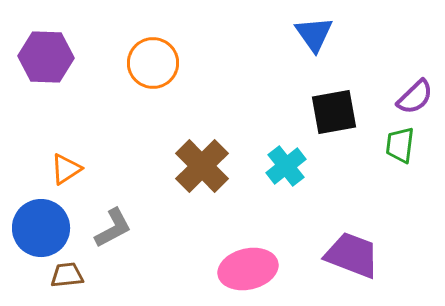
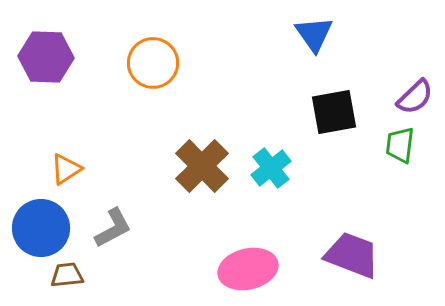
cyan cross: moved 15 px left, 2 px down
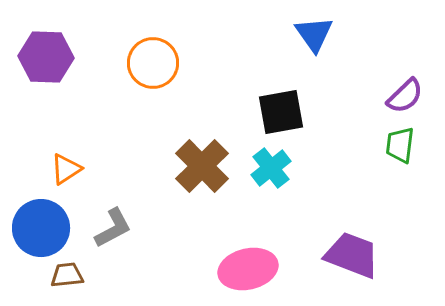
purple semicircle: moved 10 px left, 1 px up
black square: moved 53 px left
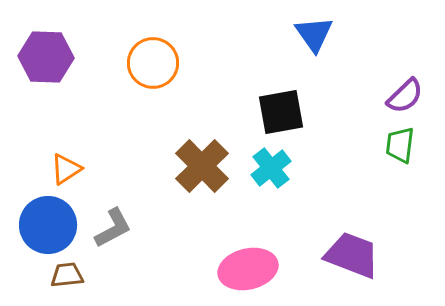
blue circle: moved 7 px right, 3 px up
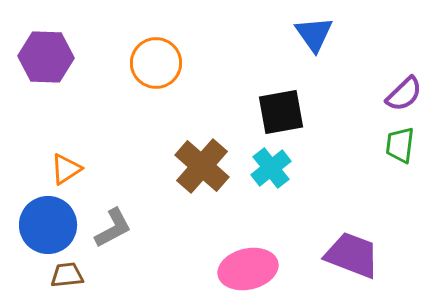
orange circle: moved 3 px right
purple semicircle: moved 1 px left, 2 px up
brown cross: rotated 4 degrees counterclockwise
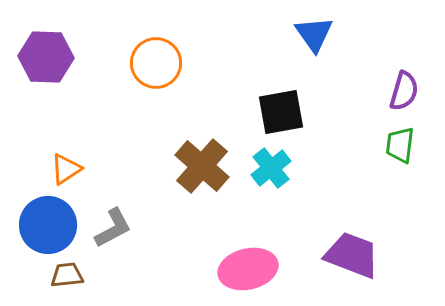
purple semicircle: moved 3 px up; rotated 30 degrees counterclockwise
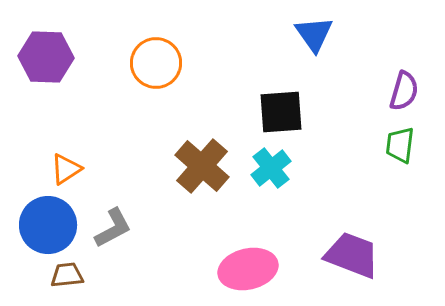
black square: rotated 6 degrees clockwise
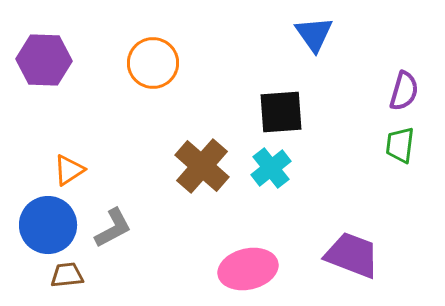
purple hexagon: moved 2 px left, 3 px down
orange circle: moved 3 px left
orange triangle: moved 3 px right, 1 px down
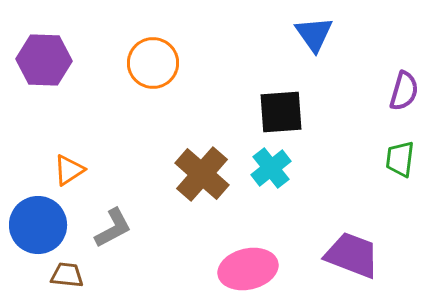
green trapezoid: moved 14 px down
brown cross: moved 8 px down
blue circle: moved 10 px left
brown trapezoid: rotated 12 degrees clockwise
